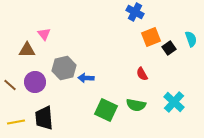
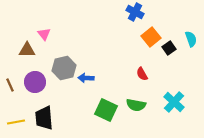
orange square: rotated 18 degrees counterclockwise
brown line: rotated 24 degrees clockwise
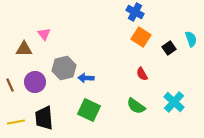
orange square: moved 10 px left; rotated 18 degrees counterclockwise
brown triangle: moved 3 px left, 1 px up
green semicircle: moved 1 px down; rotated 24 degrees clockwise
green square: moved 17 px left
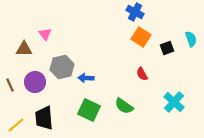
pink triangle: moved 1 px right
black square: moved 2 px left; rotated 16 degrees clockwise
gray hexagon: moved 2 px left, 1 px up
green semicircle: moved 12 px left
yellow line: moved 3 px down; rotated 30 degrees counterclockwise
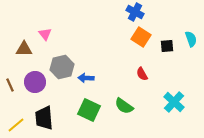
black square: moved 2 px up; rotated 16 degrees clockwise
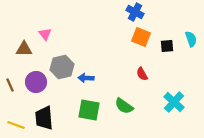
orange square: rotated 12 degrees counterclockwise
purple circle: moved 1 px right
green square: rotated 15 degrees counterclockwise
yellow line: rotated 60 degrees clockwise
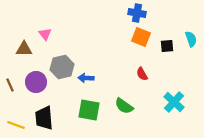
blue cross: moved 2 px right, 1 px down; rotated 18 degrees counterclockwise
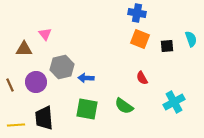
orange square: moved 1 px left, 2 px down
red semicircle: moved 4 px down
cyan cross: rotated 20 degrees clockwise
green square: moved 2 px left, 1 px up
yellow line: rotated 24 degrees counterclockwise
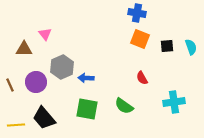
cyan semicircle: moved 8 px down
gray hexagon: rotated 10 degrees counterclockwise
cyan cross: rotated 20 degrees clockwise
black trapezoid: rotated 35 degrees counterclockwise
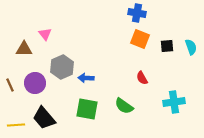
purple circle: moved 1 px left, 1 px down
